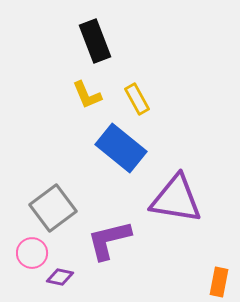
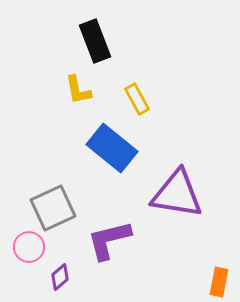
yellow L-shape: moved 9 px left, 5 px up; rotated 12 degrees clockwise
blue rectangle: moved 9 px left
purple triangle: moved 1 px right, 5 px up
gray square: rotated 12 degrees clockwise
pink circle: moved 3 px left, 6 px up
purple diamond: rotated 52 degrees counterclockwise
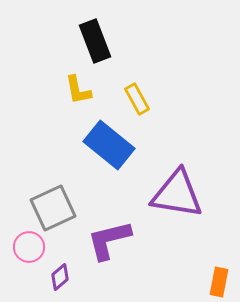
blue rectangle: moved 3 px left, 3 px up
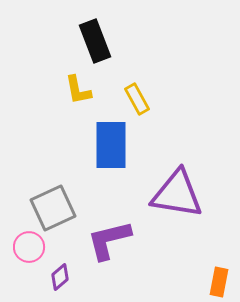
blue rectangle: moved 2 px right; rotated 51 degrees clockwise
